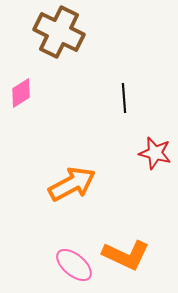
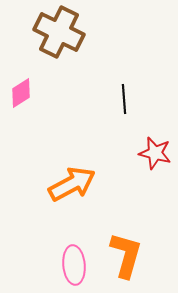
black line: moved 1 px down
orange L-shape: rotated 99 degrees counterclockwise
pink ellipse: rotated 45 degrees clockwise
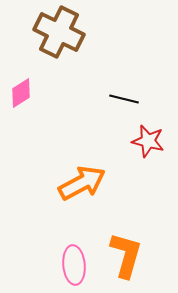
black line: rotated 72 degrees counterclockwise
red star: moved 7 px left, 12 px up
orange arrow: moved 10 px right, 1 px up
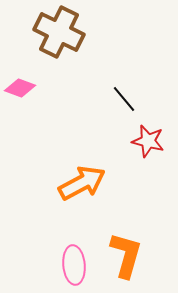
pink diamond: moved 1 px left, 5 px up; rotated 52 degrees clockwise
black line: rotated 36 degrees clockwise
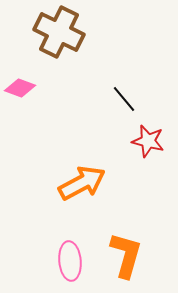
pink ellipse: moved 4 px left, 4 px up
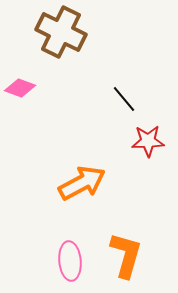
brown cross: moved 2 px right
red star: rotated 16 degrees counterclockwise
